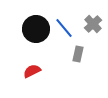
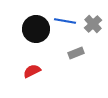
blue line: moved 1 px right, 7 px up; rotated 40 degrees counterclockwise
gray rectangle: moved 2 px left, 1 px up; rotated 56 degrees clockwise
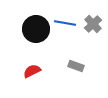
blue line: moved 2 px down
gray rectangle: moved 13 px down; rotated 42 degrees clockwise
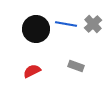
blue line: moved 1 px right, 1 px down
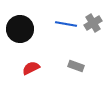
gray cross: moved 1 px up; rotated 12 degrees clockwise
black circle: moved 16 px left
red semicircle: moved 1 px left, 3 px up
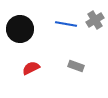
gray cross: moved 2 px right, 3 px up
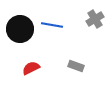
gray cross: moved 1 px up
blue line: moved 14 px left, 1 px down
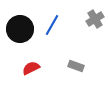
blue line: rotated 70 degrees counterclockwise
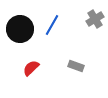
red semicircle: rotated 18 degrees counterclockwise
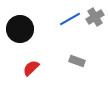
gray cross: moved 2 px up
blue line: moved 18 px right, 6 px up; rotated 30 degrees clockwise
gray rectangle: moved 1 px right, 5 px up
